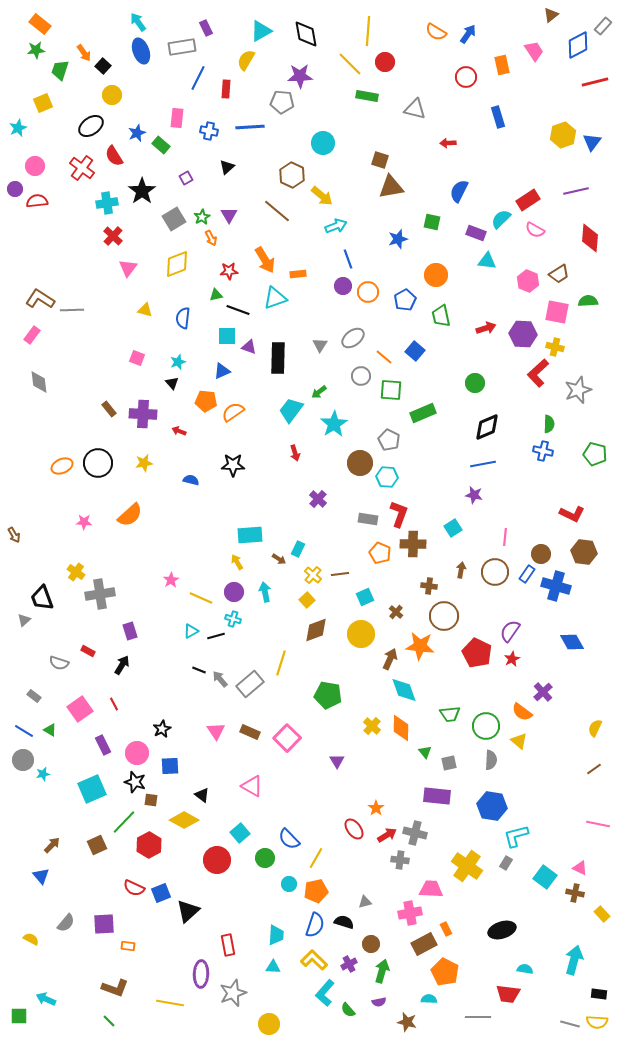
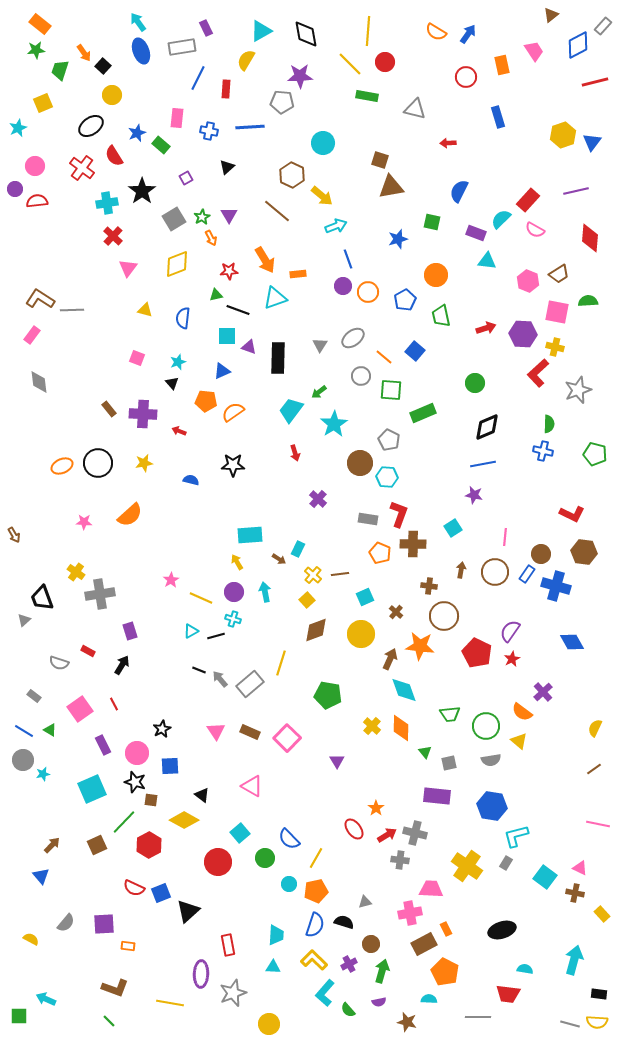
red rectangle at (528, 200): rotated 15 degrees counterclockwise
gray semicircle at (491, 760): rotated 78 degrees clockwise
red circle at (217, 860): moved 1 px right, 2 px down
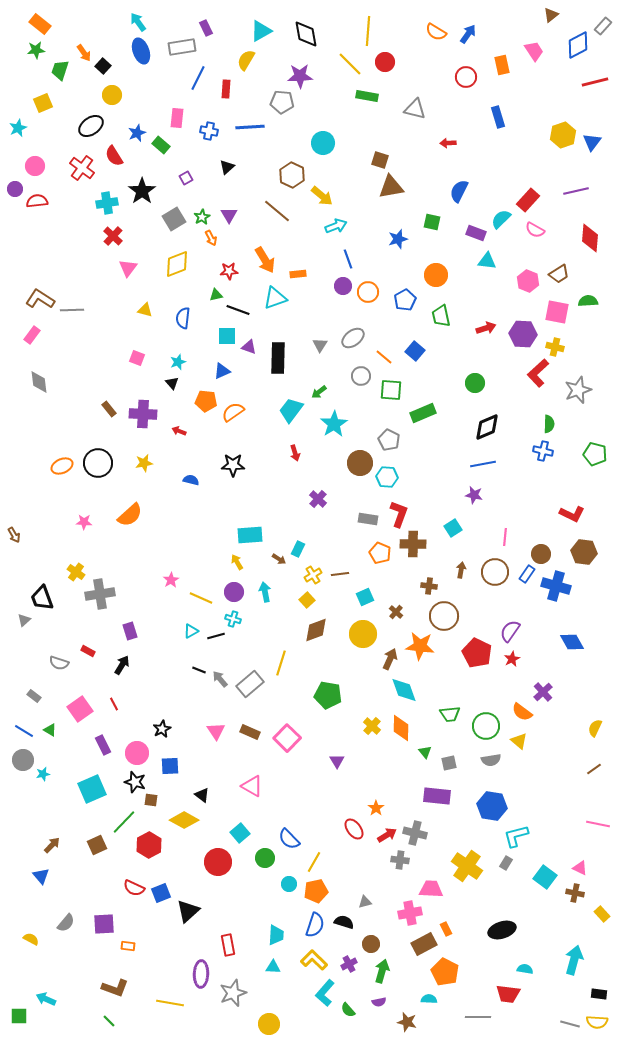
yellow cross at (313, 575): rotated 18 degrees clockwise
yellow circle at (361, 634): moved 2 px right
yellow line at (316, 858): moved 2 px left, 4 px down
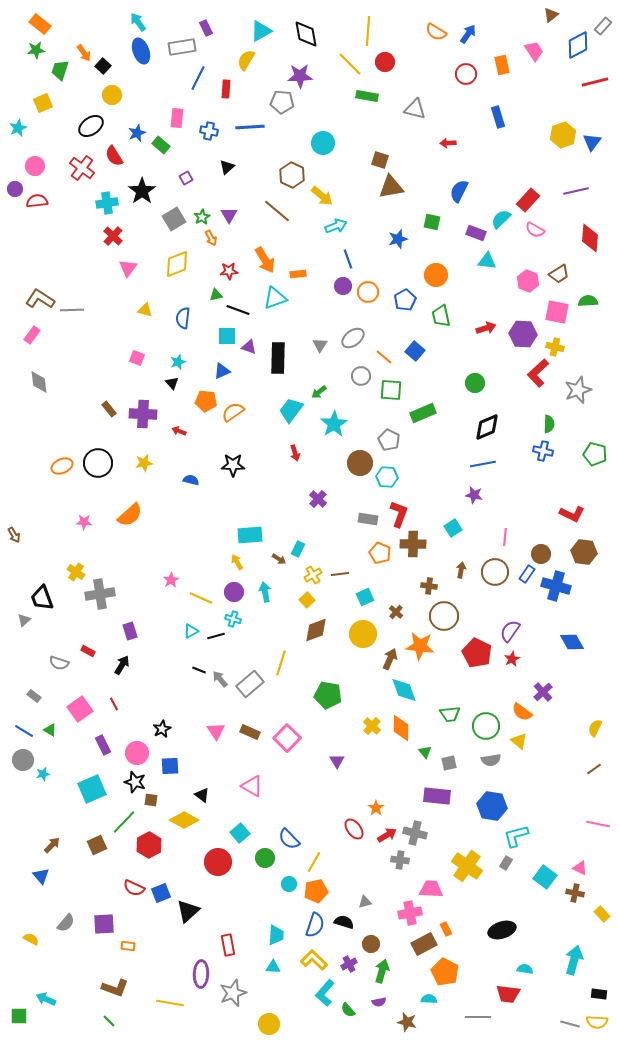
red circle at (466, 77): moved 3 px up
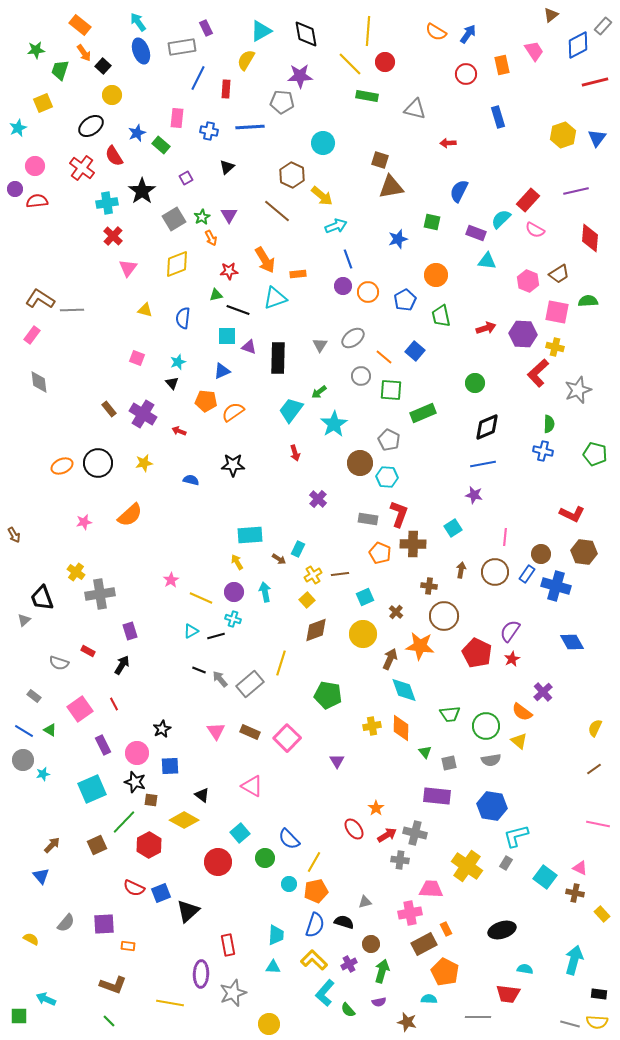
orange rectangle at (40, 24): moved 40 px right, 1 px down
blue triangle at (592, 142): moved 5 px right, 4 px up
purple cross at (143, 414): rotated 28 degrees clockwise
pink star at (84, 522): rotated 14 degrees counterclockwise
yellow cross at (372, 726): rotated 36 degrees clockwise
brown L-shape at (115, 988): moved 2 px left, 3 px up
